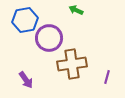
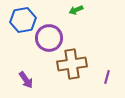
green arrow: rotated 48 degrees counterclockwise
blue hexagon: moved 2 px left
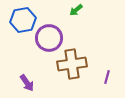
green arrow: rotated 16 degrees counterclockwise
purple arrow: moved 1 px right, 3 px down
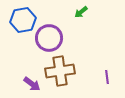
green arrow: moved 5 px right, 2 px down
brown cross: moved 12 px left, 7 px down
purple line: rotated 24 degrees counterclockwise
purple arrow: moved 5 px right, 1 px down; rotated 18 degrees counterclockwise
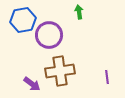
green arrow: moved 2 px left; rotated 120 degrees clockwise
purple circle: moved 3 px up
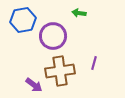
green arrow: moved 1 px down; rotated 72 degrees counterclockwise
purple circle: moved 4 px right, 1 px down
purple line: moved 13 px left, 14 px up; rotated 24 degrees clockwise
purple arrow: moved 2 px right, 1 px down
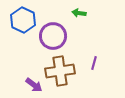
blue hexagon: rotated 25 degrees counterclockwise
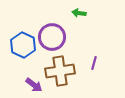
blue hexagon: moved 25 px down
purple circle: moved 1 px left, 1 px down
